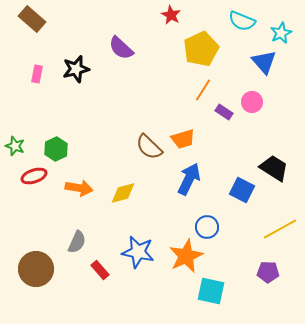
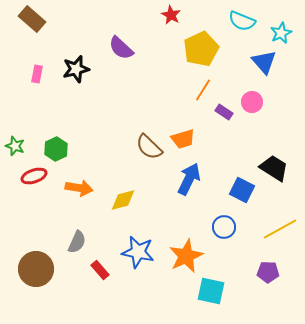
yellow diamond: moved 7 px down
blue circle: moved 17 px right
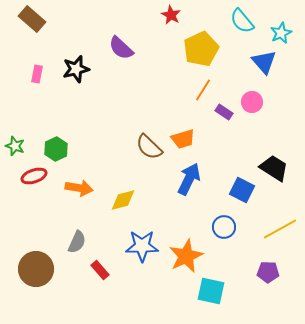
cyan semicircle: rotated 28 degrees clockwise
blue star: moved 4 px right, 6 px up; rotated 12 degrees counterclockwise
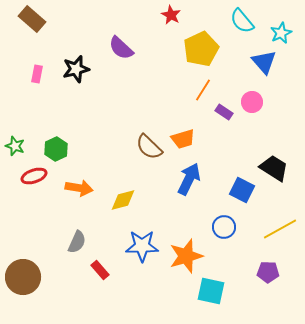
orange star: rotated 8 degrees clockwise
brown circle: moved 13 px left, 8 px down
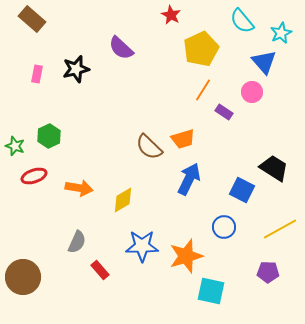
pink circle: moved 10 px up
green hexagon: moved 7 px left, 13 px up
yellow diamond: rotated 16 degrees counterclockwise
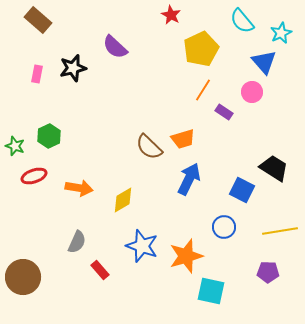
brown rectangle: moved 6 px right, 1 px down
purple semicircle: moved 6 px left, 1 px up
black star: moved 3 px left, 1 px up
yellow line: moved 2 px down; rotated 20 degrees clockwise
blue star: rotated 20 degrees clockwise
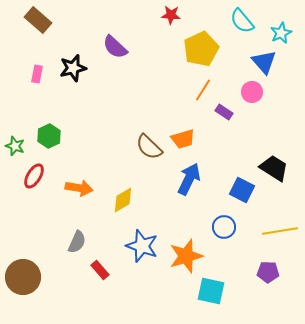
red star: rotated 24 degrees counterclockwise
red ellipse: rotated 40 degrees counterclockwise
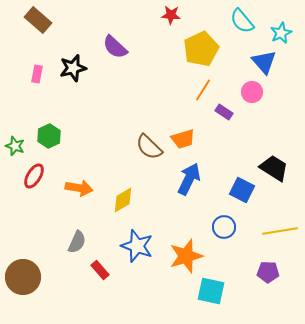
blue star: moved 5 px left
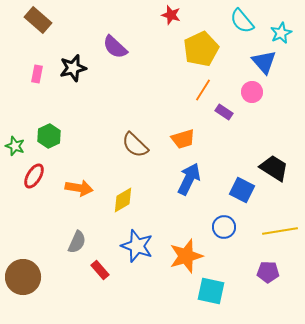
red star: rotated 12 degrees clockwise
brown semicircle: moved 14 px left, 2 px up
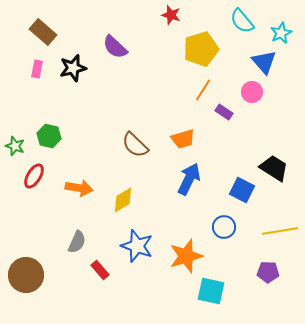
brown rectangle: moved 5 px right, 12 px down
yellow pentagon: rotated 8 degrees clockwise
pink rectangle: moved 5 px up
green hexagon: rotated 20 degrees counterclockwise
brown circle: moved 3 px right, 2 px up
